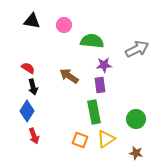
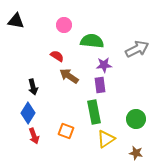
black triangle: moved 16 px left
red semicircle: moved 29 px right, 12 px up
blue diamond: moved 1 px right, 2 px down
orange square: moved 14 px left, 9 px up
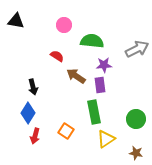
brown arrow: moved 7 px right
orange square: rotated 14 degrees clockwise
red arrow: moved 1 px right; rotated 35 degrees clockwise
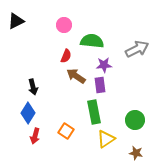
black triangle: rotated 36 degrees counterclockwise
red semicircle: moved 9 px right; rotated 80 degrees clockwise
green circle: moved 1 px left, 1 px down
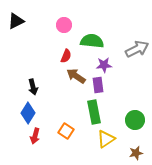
purple rectangle: moved 2 px left
brown star: rotated 24 degrees counterclockwise
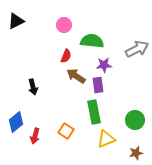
blue diamond: moved 12 px left, 9 px down; rotated 20 degrees clockwise
yellow triangle: rotated 12 degrees clockwise
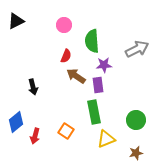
green semicircle: rotated 100 degrees counterclockwise
green circle: moved 1 px right
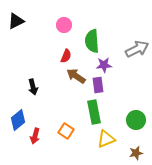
blue diamond: moved 2 px right, 2 px up
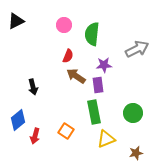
green semicircle: moved 7 px up; rotated 10 degrees clockwise
red semicircle: moved 2 px right
green circle: moved 3 px left, 7 px up
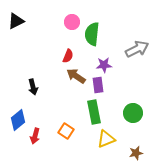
pink circle: moved 8 px right, 3 px up
